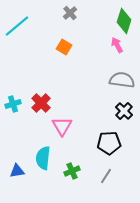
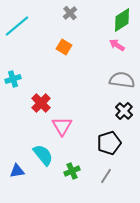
green diamond: moved 2 px left, 1 px up; rotated 40 degrees clockwise
pink arrow: rotated 28 degrees counterclockwise
cyan cross: moved 25 px up
black pentagon: rotated 15 degrees counterclockwise
cyan semicircle: moved 3 px up; rotated 135 degrees clockwise
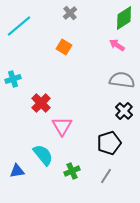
green diamond: moved 2 px right, 2 px up
cyan line: moved 2 px right
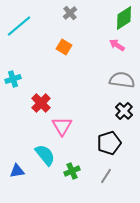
cyan semicircle: moved 2 px right
